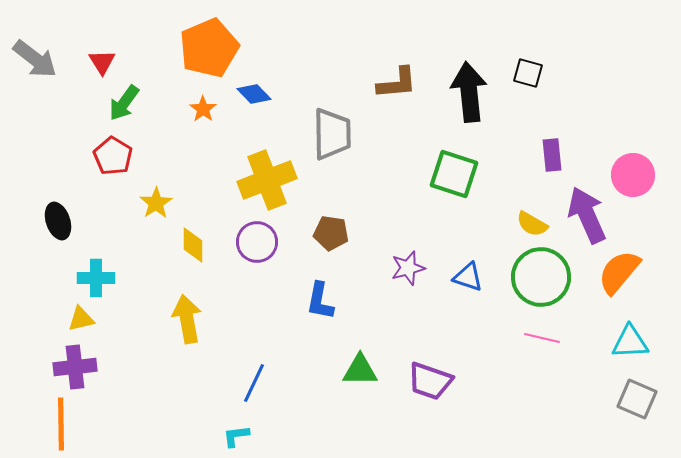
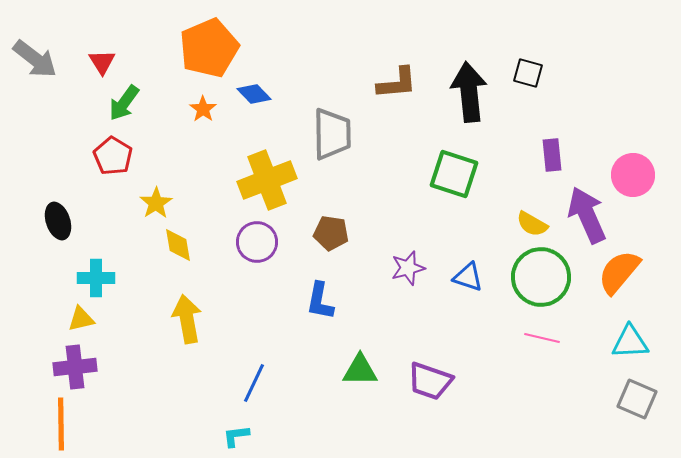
yellow diamond: moved 15 px left; rotated 9 degrees counterclockwise
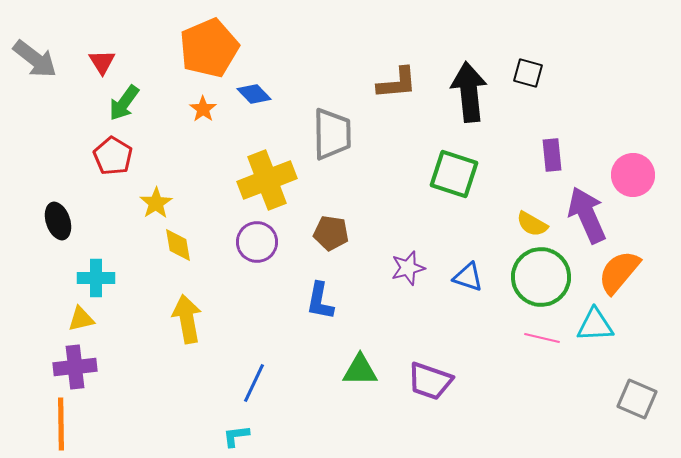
cyan triangle: moved 35 px left, 17 px up
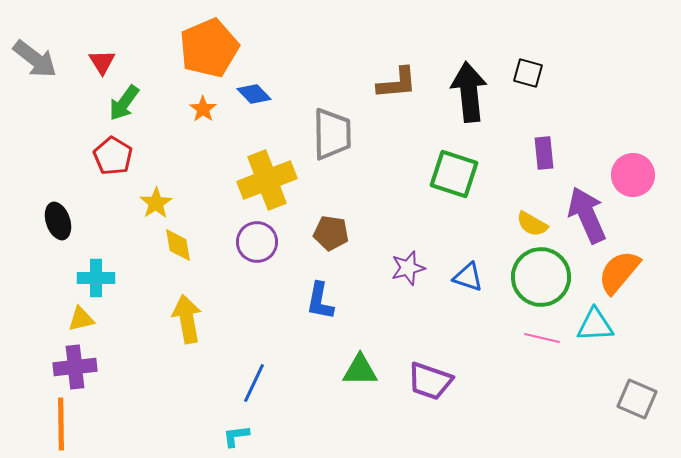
purple rectangle: moved 8 px left, 2 px up
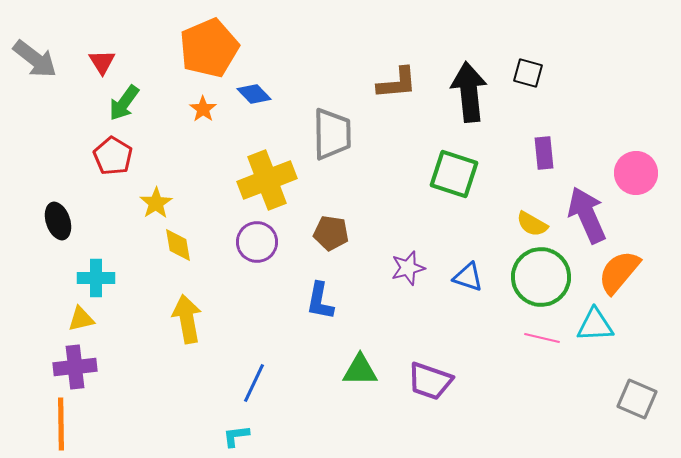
pink circle: moved 3 px right, 2 px up
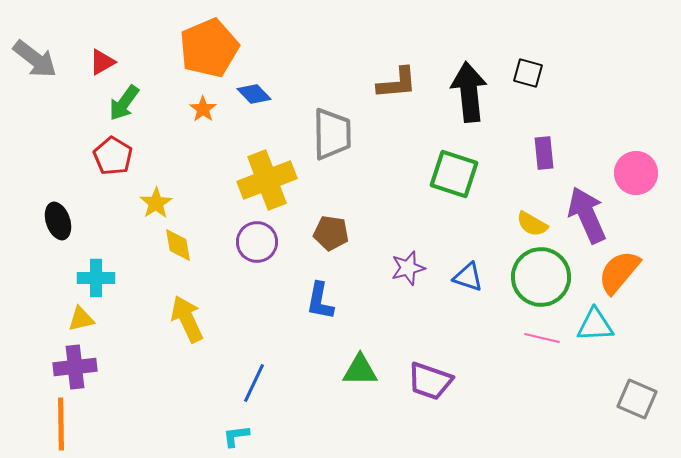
red triangle: rotated 32 degrees clockwise
yellow arrow: rotated 15 degrees counterclockwise
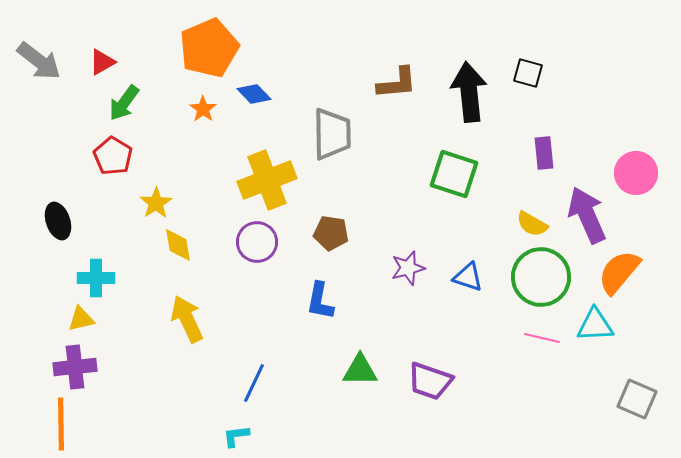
gray arrow: moved 4 px right, 2 px down
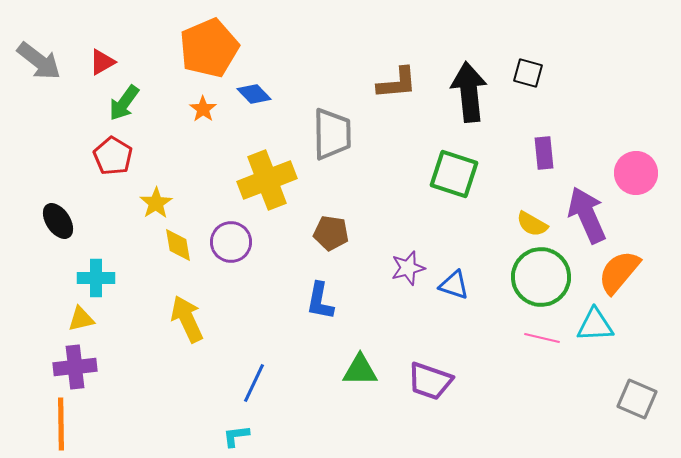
black ellipse: rotated 15 degrees counterclockwise
purple circle: moved 26 px left
blue triangle: moved 14 px left, 8 px down
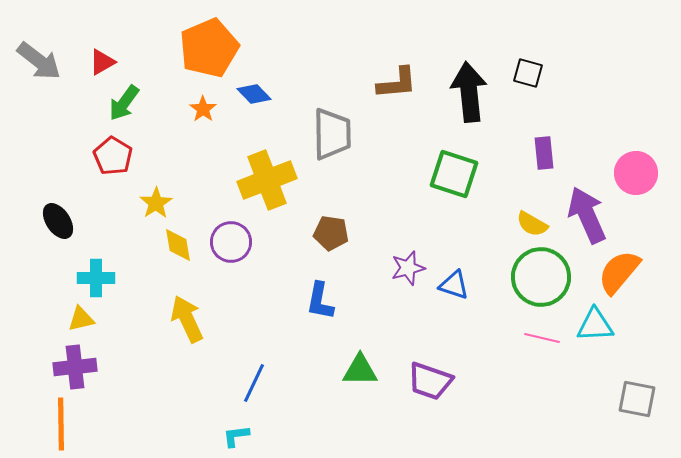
gray square: rotated 12 degrees counterclockwise
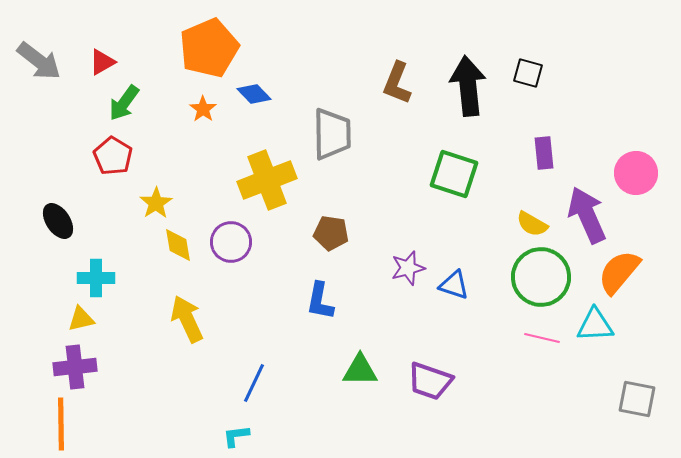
brown L-shape: rotated 117 degrees clockwise
black arrow: moved 1 px left, 6 px up
